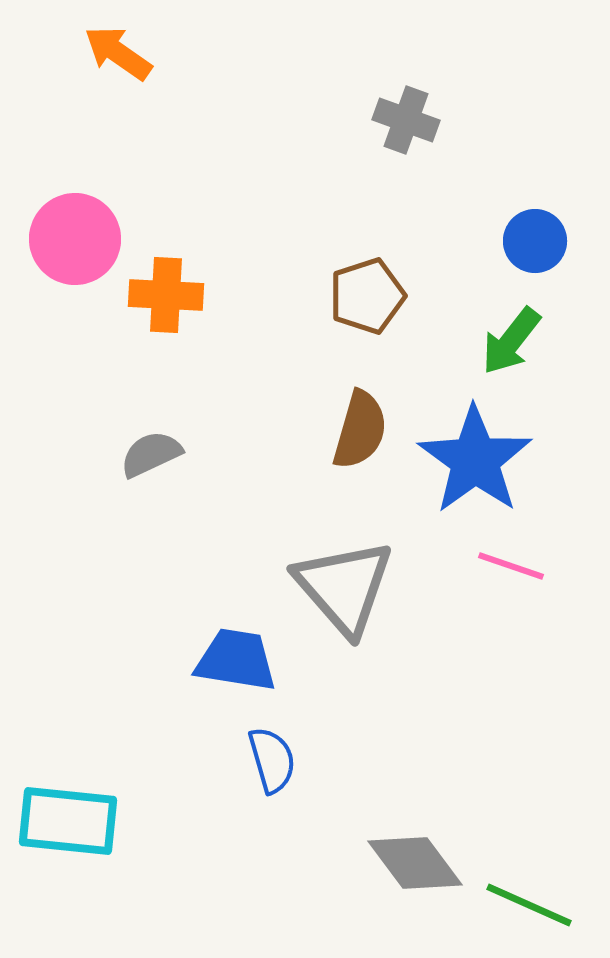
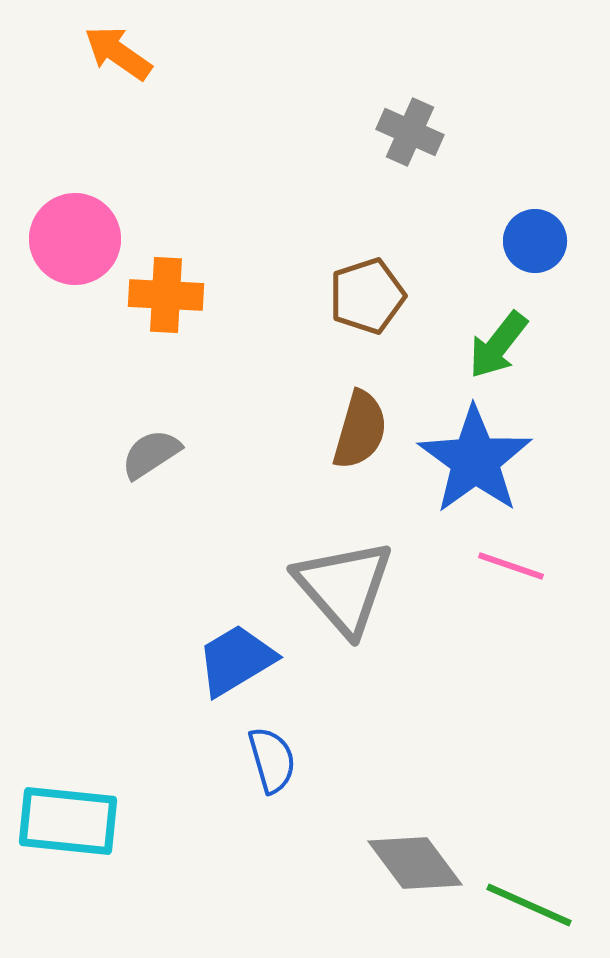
gray cross: moved 4 px right, 12 px down; rotated 4 degrees clockwise
green arrow: moved 13 px left, 4 px down
gray semicircle: rotated 8 degrees counterclockwise
blue trapezoid: rotated 40 degrees counterclockwise
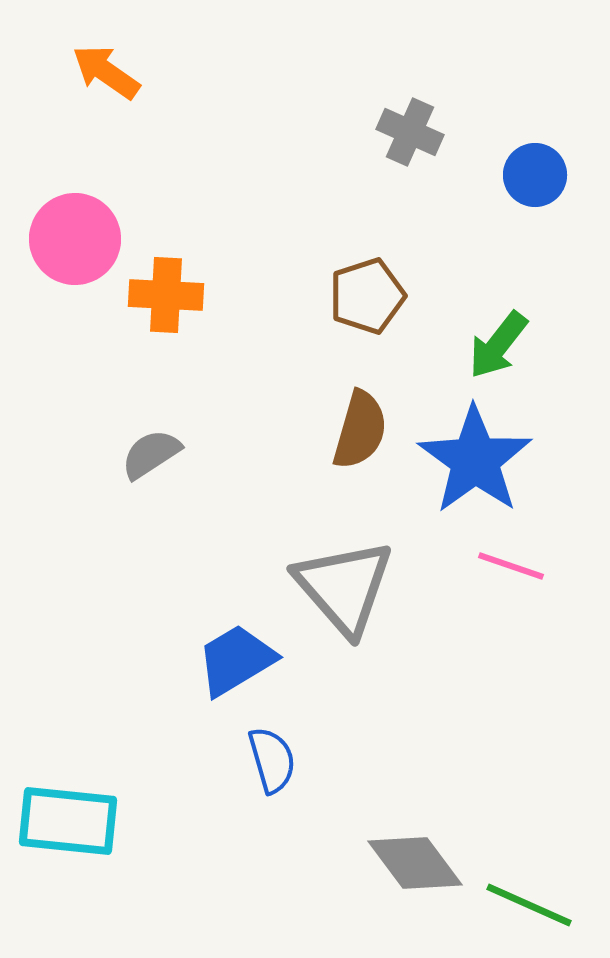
orange arrow: moved 12 px left, 19 px down
blue circle: moved 66 px up
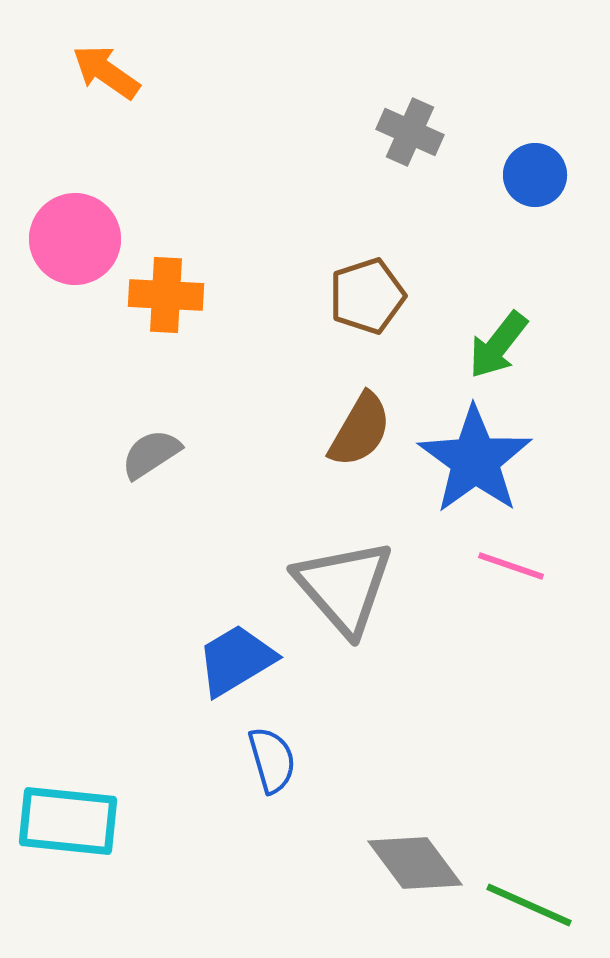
brown semicircle: rotated 14 degrees clockwise
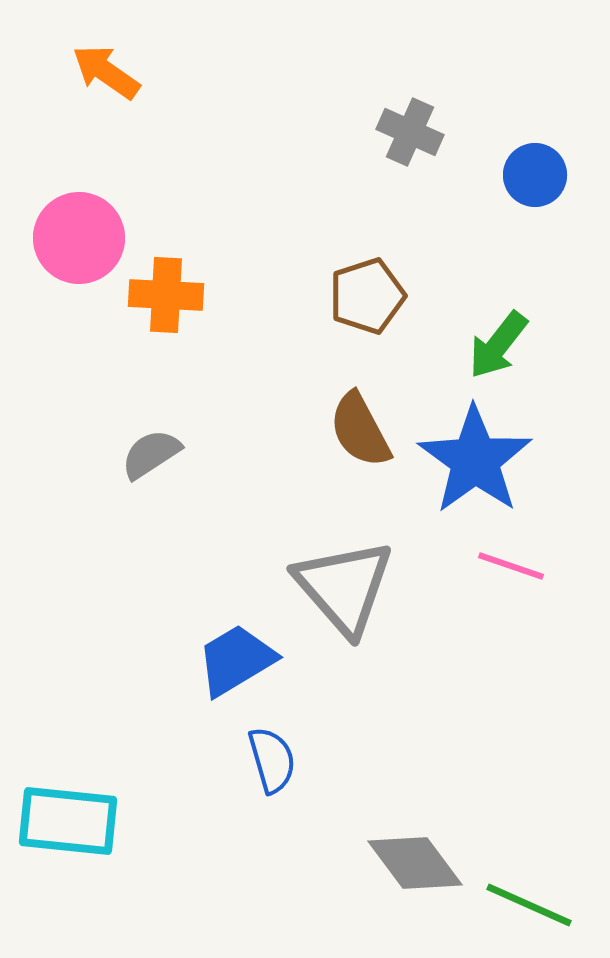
pink circle: moved 4 px right, 1 px up
brown semicircle: rotated 122 degrees clockwise
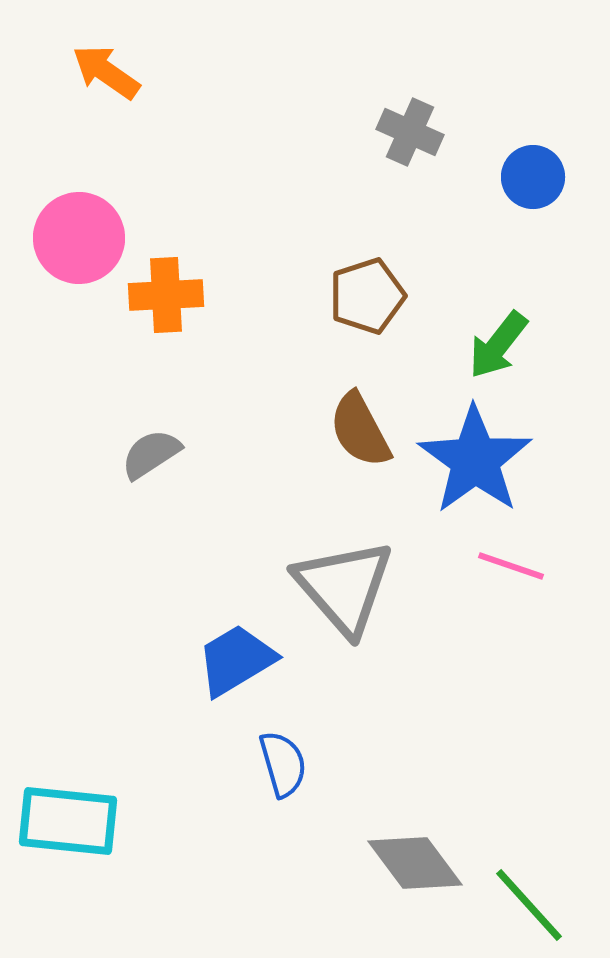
blue circle: moved 2 px left, 2 px down
orange cross: rotated 6 degrees counterclockwise
blue semicircle: moved 11 px right, 4 px down
green line: rotated 24 degrees clockwise
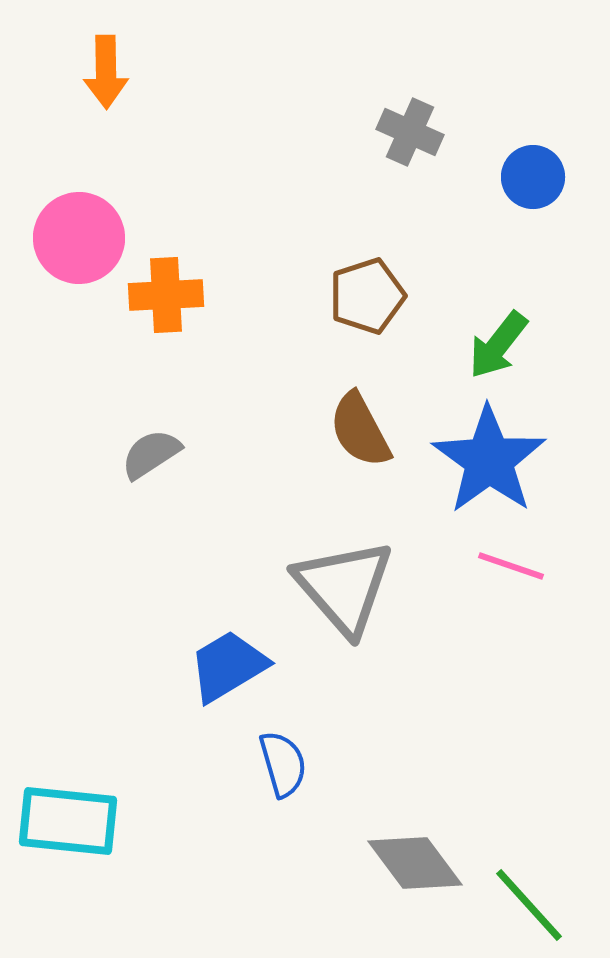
orange arrow: rotated 126 degrees counterclockwise
blue star: moved 14 px right
blue trapezoid: moved 8 px left, 6 px down
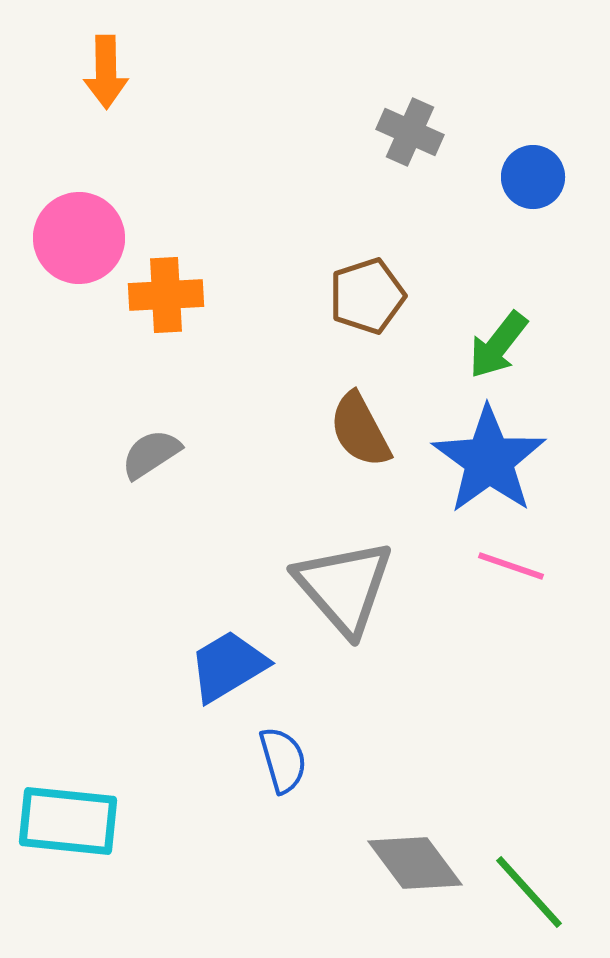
blue semicircle: moved 4 px up
green line: moved 13 px up
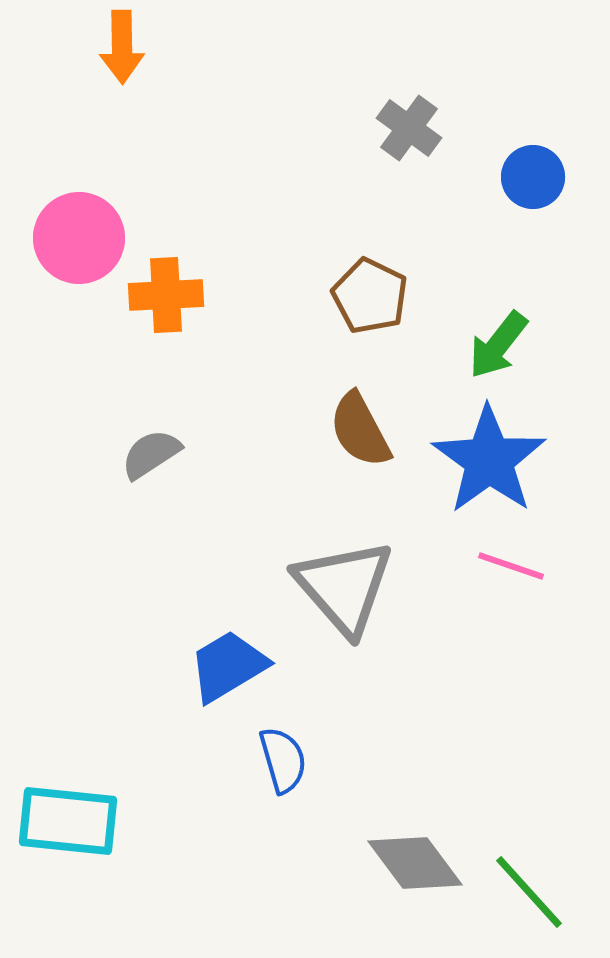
orange arrow: moved 16 px right, 25 px up
gray cross: moved 1 px left, 4 px up; rotated 12 degrees clockwise
brown pentagon: moved 3 px right; rotated 28 degrees counterclockwise
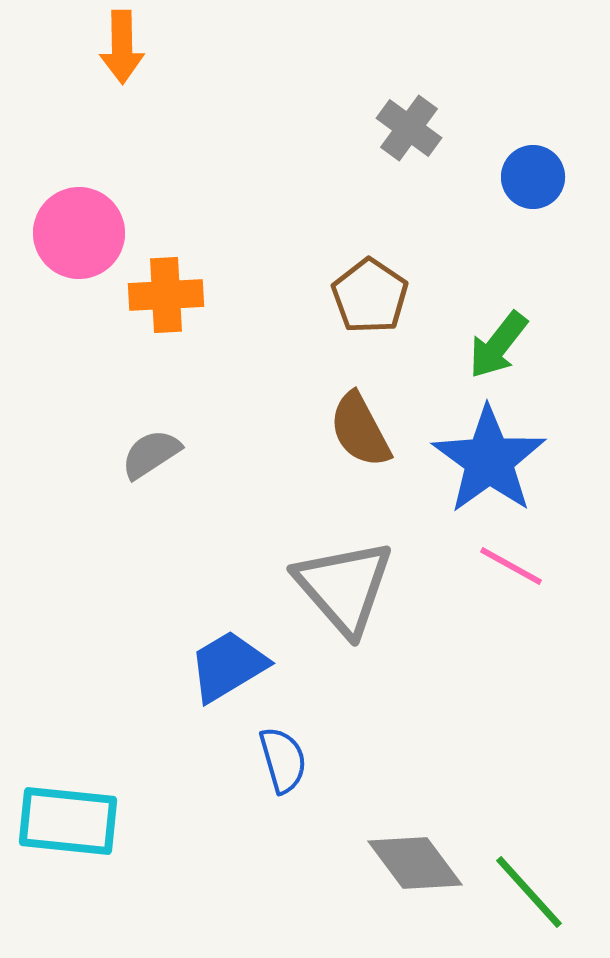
pink circle: moved 5 px up
brown pentagon: rotated 8 degrees clockwise
pink line: rotated 10 degrees clockwise
